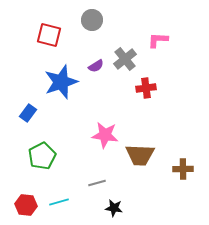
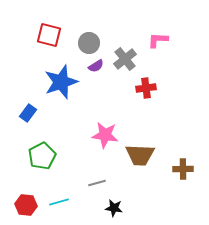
gray circle: moved 3 px left, 23 px down
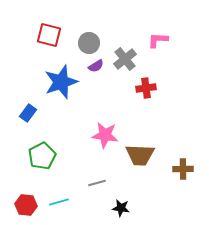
black star: moved 7 px right
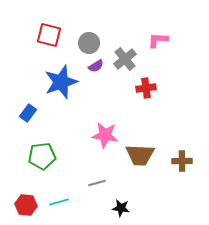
green pentagon: rotated 20 degrees clockwise
brown cross: moved 1 px left, 8 px up
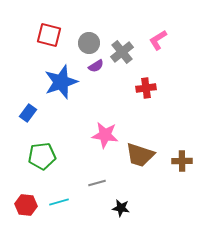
pink L-shape: rotated 35 degrees counterclockwise
gray cross: moved 3 px left, 7 px up
brown trapezoid: rotated 16 degrees clockwise
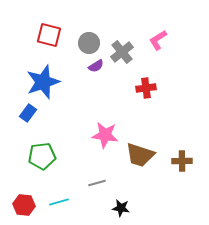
blue star: moved 18 px left
red hexagon: moved 2 px left
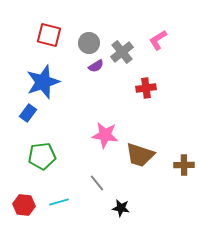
brown cross: moved 2 px right, 4 px down
gray line: rotated 66 degrees clockwise
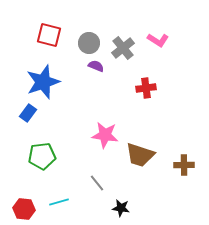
pink L-shape: rotated 115 degrees counterclockwise
gray cross: moved 1 px right, 4 px up
purple semicircle: rotated 126 degrees counterclockwise
red hexagon: moved 4 px down
